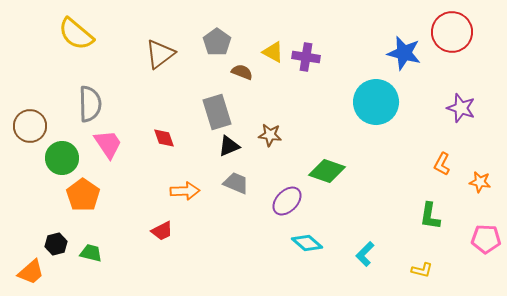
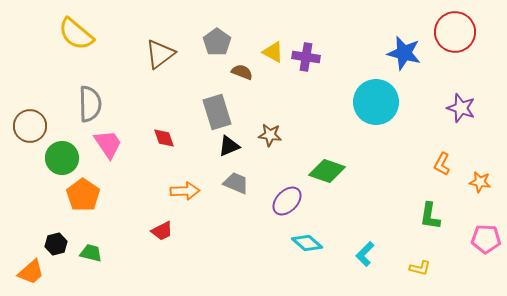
red circle: moved 3 px right
yellow L-shape: moved 2 px left, 2 px up
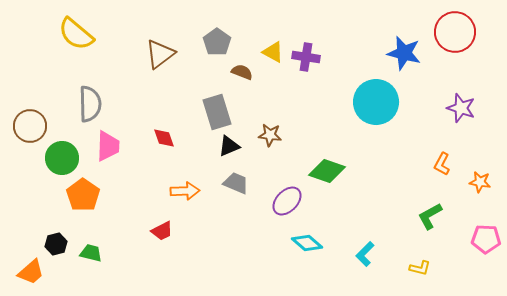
pink trapezoid: moved 2 px down; rotated 36 degrees clockwise
green L-shape: rotated 52 degrees clockwise
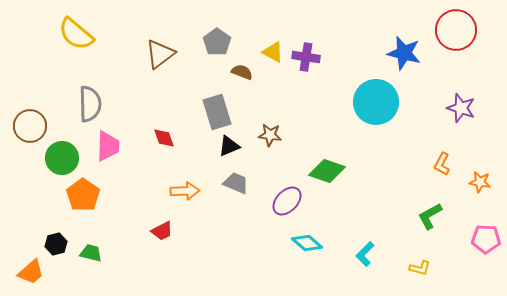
red circle: moved 1 px right, 2 px up
